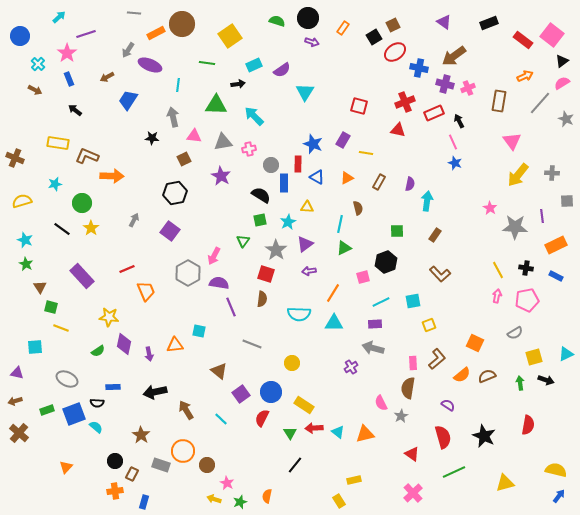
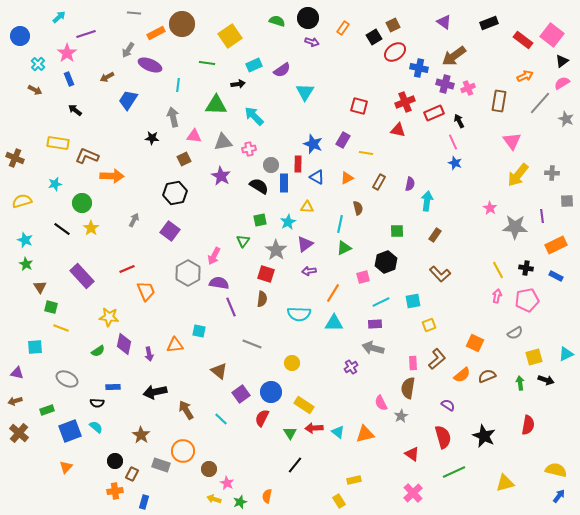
black semicircle at (261, 195): moved 2 px left, 9 px up
blue square at (74, 414): moved 4 px left, 17 px down
brown circle at (207, 465): moved 2 px right, 4 px down
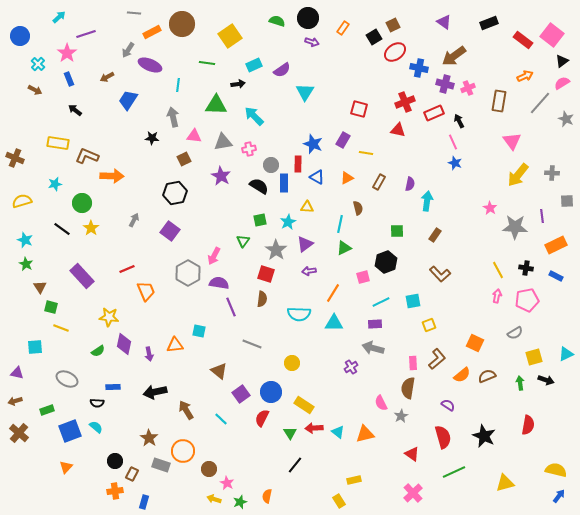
orange rectangle at (156, 33): moved 4 px left, 1 px up
red square at (359, 106): moved 3 px down
brown star at (141, 435): moved 8 px right, 3 px down
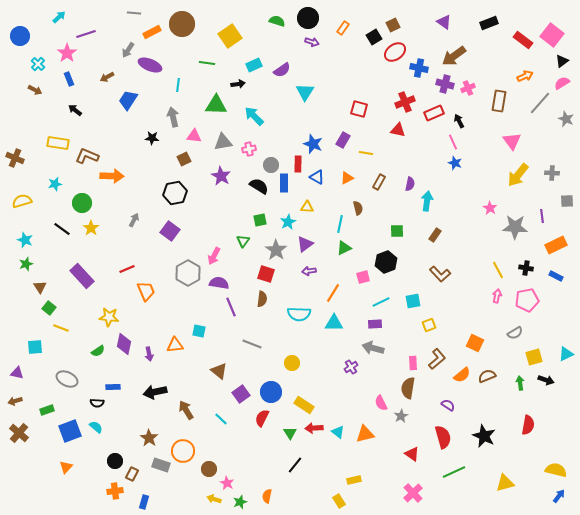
green star at (26, 264): rotated 24 degrees clockwise
green square at (51, 307): moved 2 px left, 1 px down; rotated 24 degrees clockwise
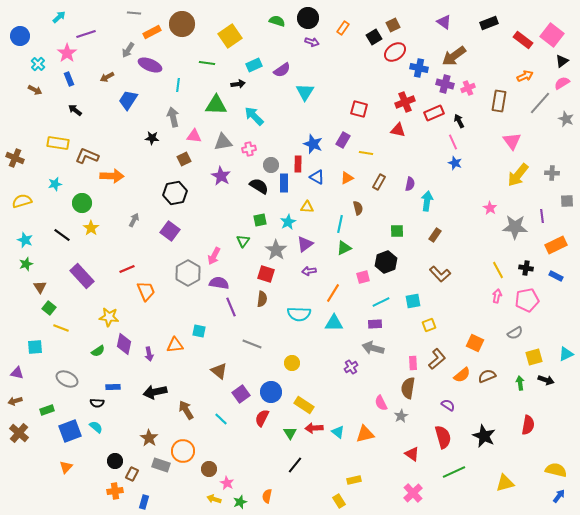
black line at (62, 229): moved 6 px down
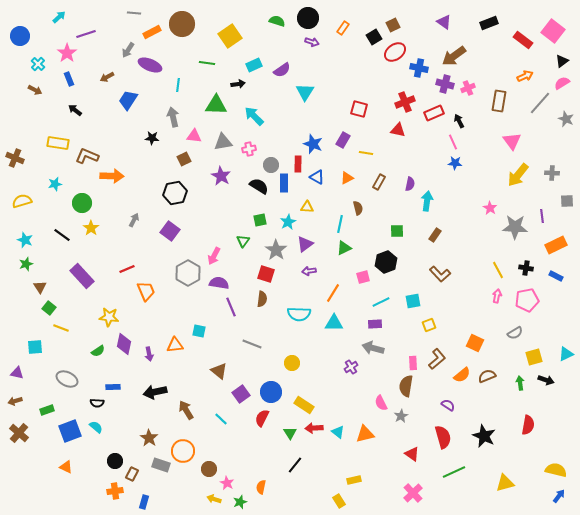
pink square at (552, 35): moved 1 px right, 4 px up
blue star at (455, 163): rotated 16 degrees counterclockwise
brown semicircle at (408, 388): moved 2 px left, 2 px up
orange triangle at (66, 467): rotated 48 degrees counterclockwise
orange semicircle at (267, 496): moved 6 px left, 9 px up
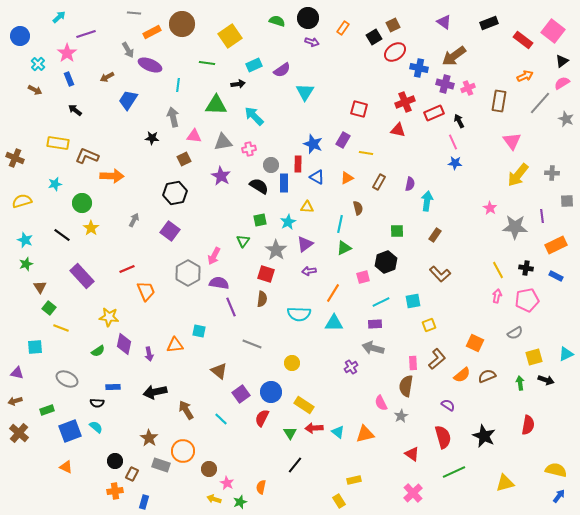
gray arrow at (128, 50): rotated 63 degrees counterclockwise
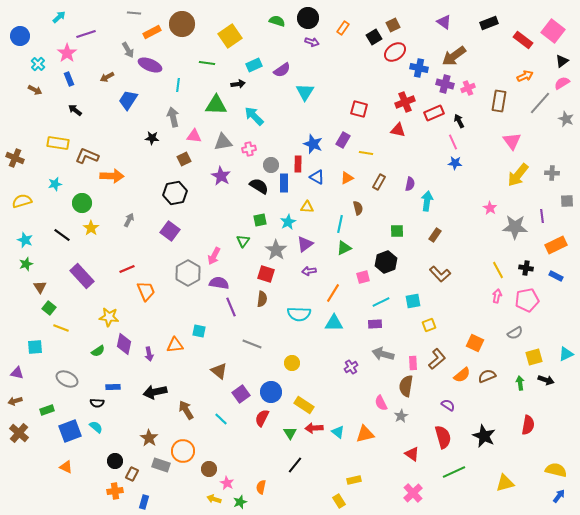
gray arrow at (134, 220): moved 5 px left
gray arrow at (373, 348): moved 10 px right, 6 px down
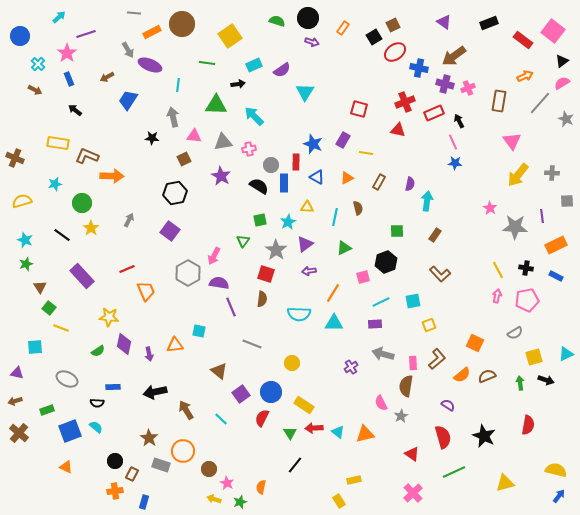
red rectangle at (298, 164): moved 2 px left, 2 px up
cyan line at (340, 224): moved 5 px left, 7 px up
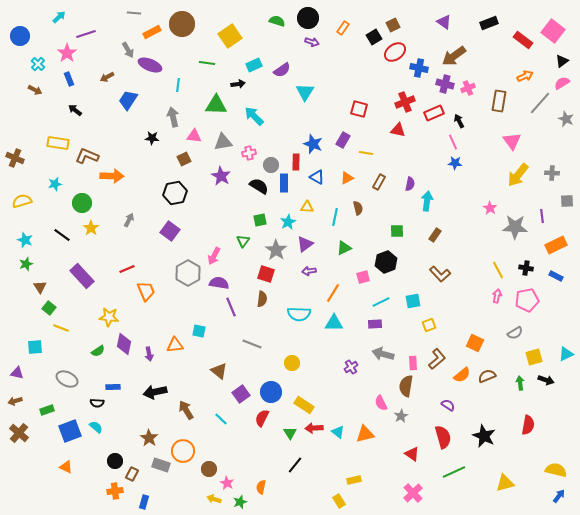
pink cross at (249, 149): moved 4 px down
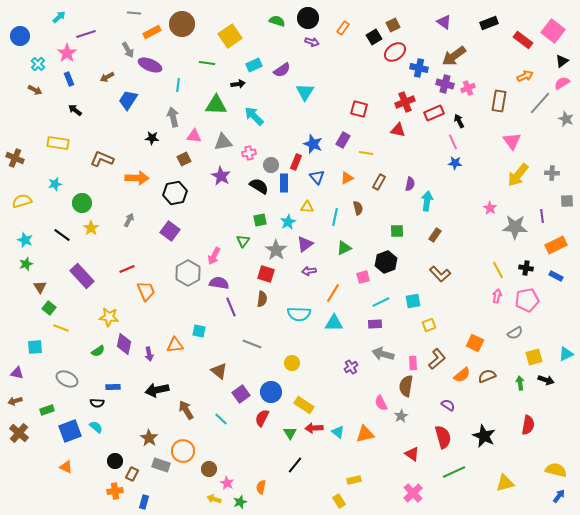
brown L-shape at (87, 156): moved 15 px right, 3 px down
red rectangle at (296, 162): rotated 21 degrees clockwise
orange arrow at (112, 176): moved 25 px right, 2 px down
blue triangle at (317, 177): rotated 21 degrees clockwise
black arrow at (155, 392): moved 2 px right, 2 px up
